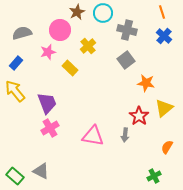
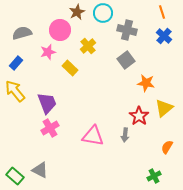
gray triangle: moved 1 px left, 1 px up
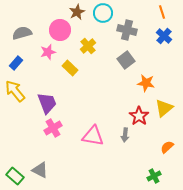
pink cross: moved 3 px right
orange semicircle: rotated 16 degrees clockwise
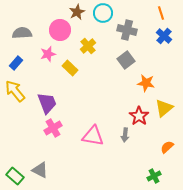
orange line: moved 1 px left, 1 px down
gray semicircle: rotated 12 degrees clockwise
pink star: moved 2 px down
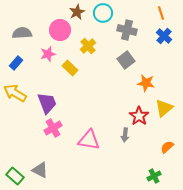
yellow arrow: moved 2 px down; rotated 20 degrees counterclockwise
pink triangle: moved 4 px left, 4 px down
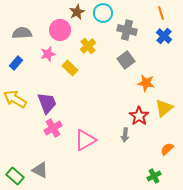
yellow arrow: moved 6 px down
pink triangle: moved 4 px left; rotated 40 degrees counterclockwise
orange semicircle: moved 2 px down
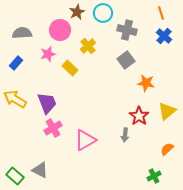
yellow triangle: moved 3 px right, 3 px down
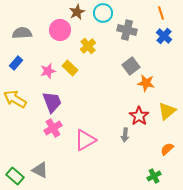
pink star: moved 17 px down
gray square: moved 5 px right, 6 px down
purple trapezoid: moved 5 px right, 1 px up
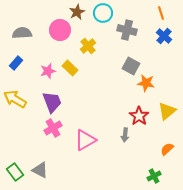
gray square: rotated 24 degrees counterclockwise
green rectangle: moved 4 px up; rotated 12 degrees clockwise
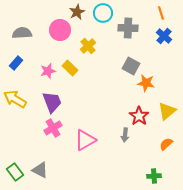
gray cross: moved 1 px right, 2 px up; rotated 12 degrees counterclockwise
orange semicircle: moved 1 px left, 5 px up
green cross: rotated 24 degrees clockwise
